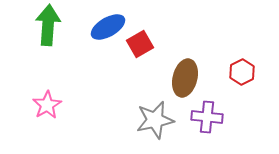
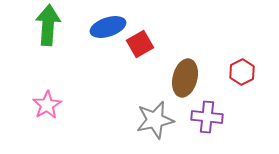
blue ellipse: rotated 12 degrees clockwise
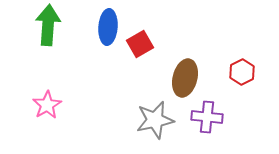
blue ellipse: rotated 68 degrees counterclockwise
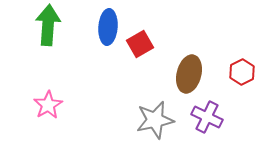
brown ellipse: moved 4 px right, 4 px up
pink star: moved 1 px right
purple cross: rotated 20 degrees clockwise
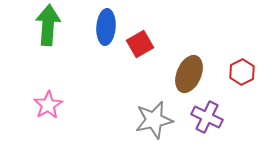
blue ellipse: moved 2 px left
brown ellipse: rotated 9 degrees clockwise
gray star: moved 1 px left
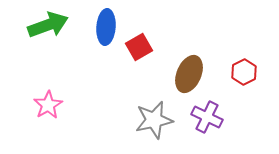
green arrow: rotated 66 degrees clockwise
red square: moved 1 px left, 3 px down
red hexagon: moved 2 px right
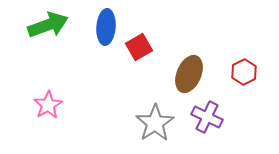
gray star: moved 1 px right, 3 px down; rotated 21 degrees counterclockwise
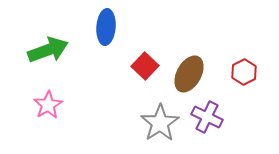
green arrow: moved 25 px down
red square: moved 6 px right, 19 px down; rotated 16 degrees counterclockwise
brown ellipse: rotated 6 degrees clockwise
gray star: moved 5 px right
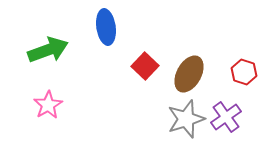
blue ellipse: rotated 12 degrees counterclockwise
red hexagon: rotated 15 degrees counterclockwise
purple cross: moved 19 px right; rotated 28 degrees clockwise
gray star: moved 26 px right, 4 px up; rotated 15 degrees clockwise
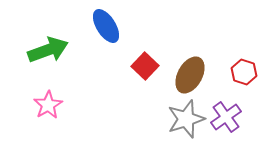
blue ellipse: moved 1 px up; rotated 24 degrees counterclockwise
brown ellipse: moved 1 px right, 1 px down
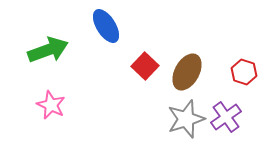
brown ellipse: moved 3 px left, 3 px up
pink star: moved 3 px right; rotated 16 degrees counterclockwise
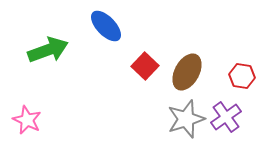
blue ellipse: rotated 12 degrees counterclockwise
red hexagon: moved 2 px left, 4 px down; rotated 10 degrees counterclockwise
pink star: moved 24 px left, 15 px down
